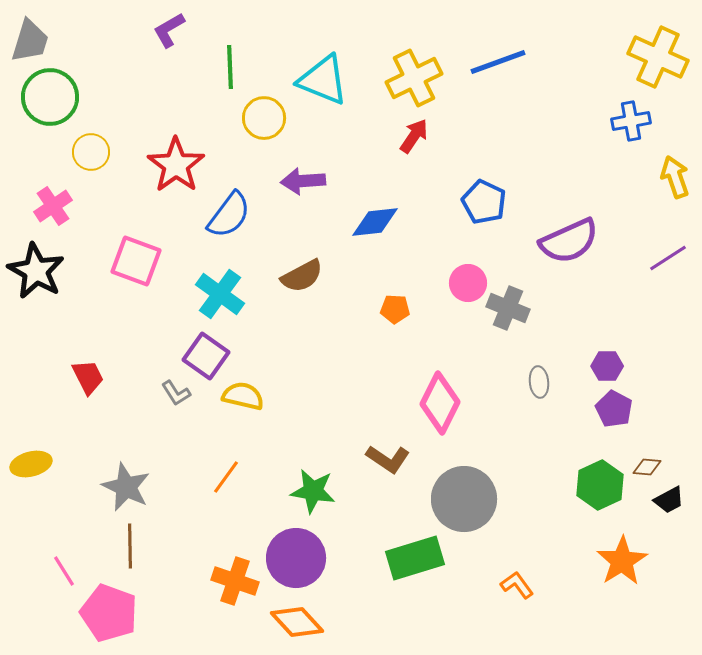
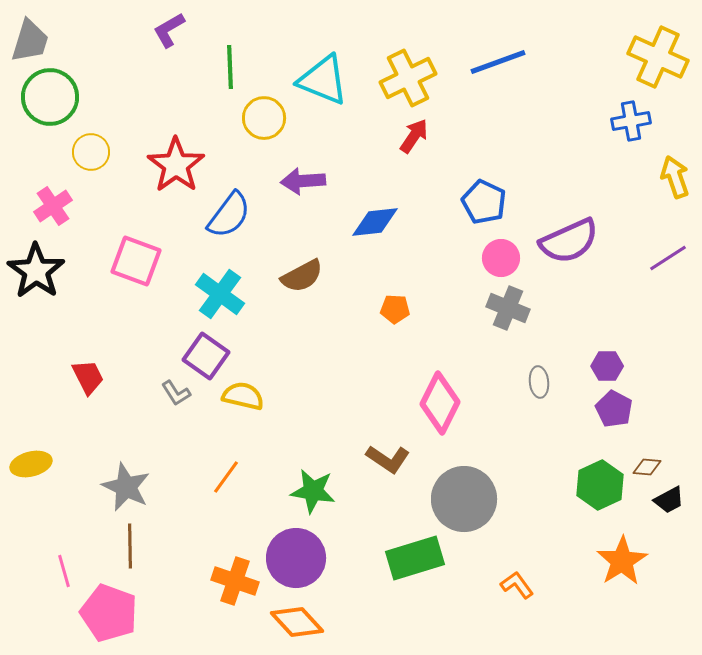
yellow cross at (414, 78): moved 6 px left
black star at (36, 271): rotated 6 degrees clockwise
pink circle at (468, 283): moved 33 px right, 25 px up
pink line at (64, 571): rotated 16 degrees clockwise
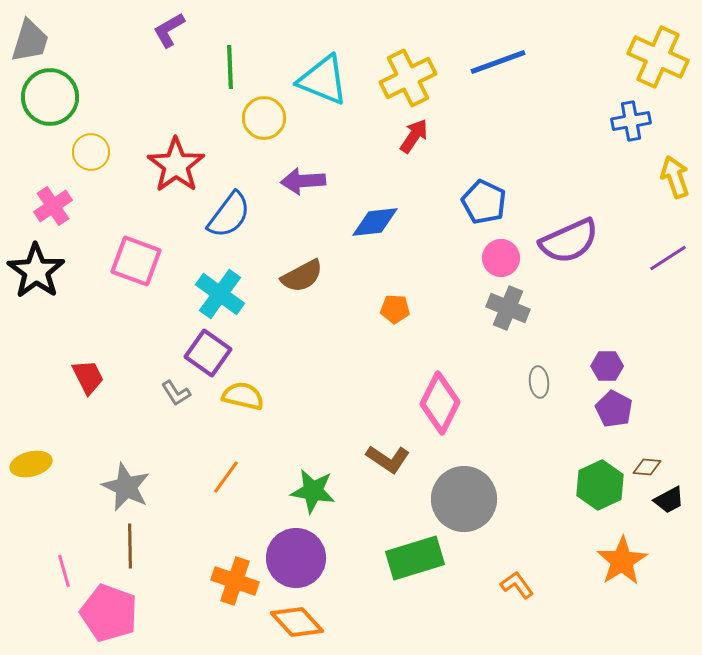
purple square at (206, 356): moved 2 px right, 3 px up
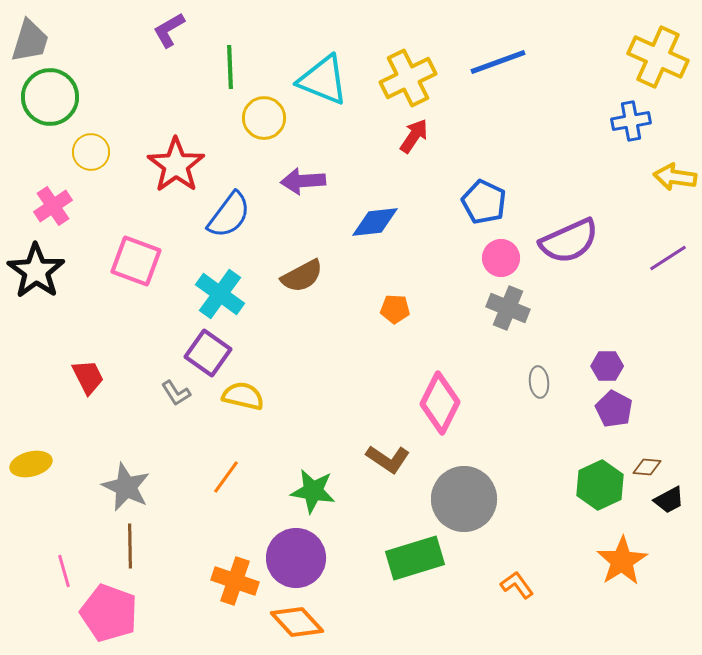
yellow arrow at (675, 177): rotated 63 degrees counterclockwise
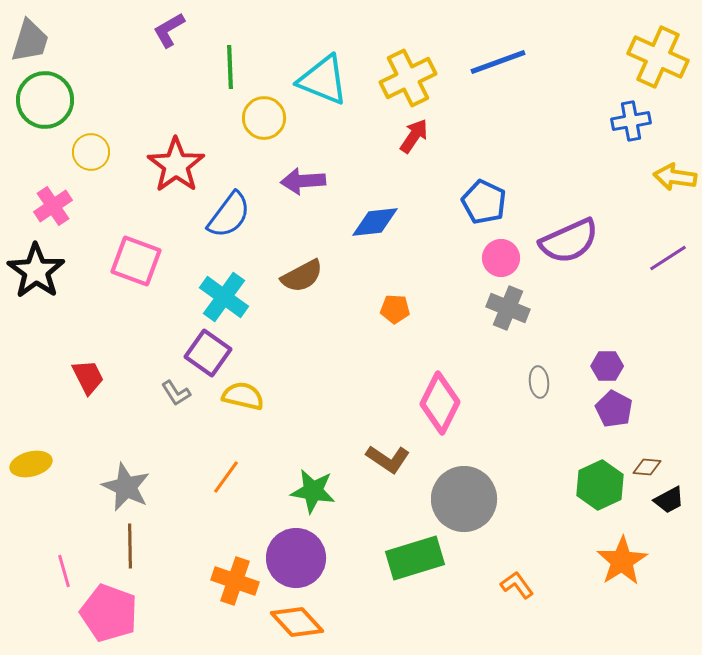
green circle at (50, 97): moved 5 px left, 3 px down
cyan cross at (220, 294): moved 4 px right, 3 px down
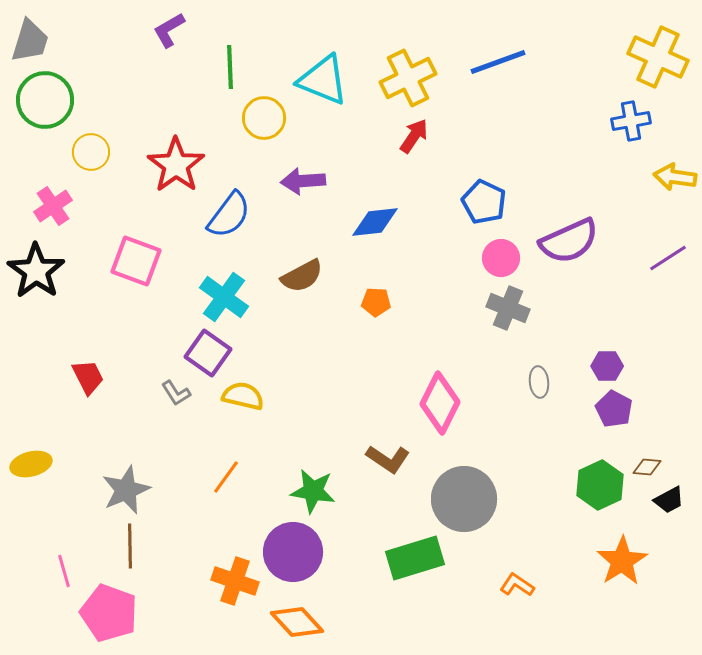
orange pentagon at (395, 309): moved 19 px left, 7 px up
gray star at (126, 487): moved 3 px down; rotated 24 degrees clockwise
purple circle at (296, 558): moved 3 px left, 6 px up
orange L-shape at (517, 585): rotated 20 degrees counterclockwise
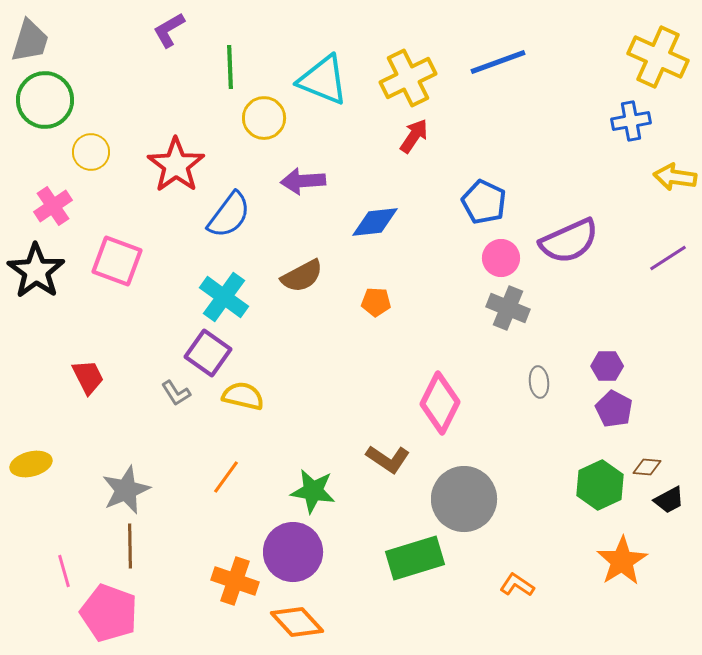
pink square at (136, 261): moved 19 px left
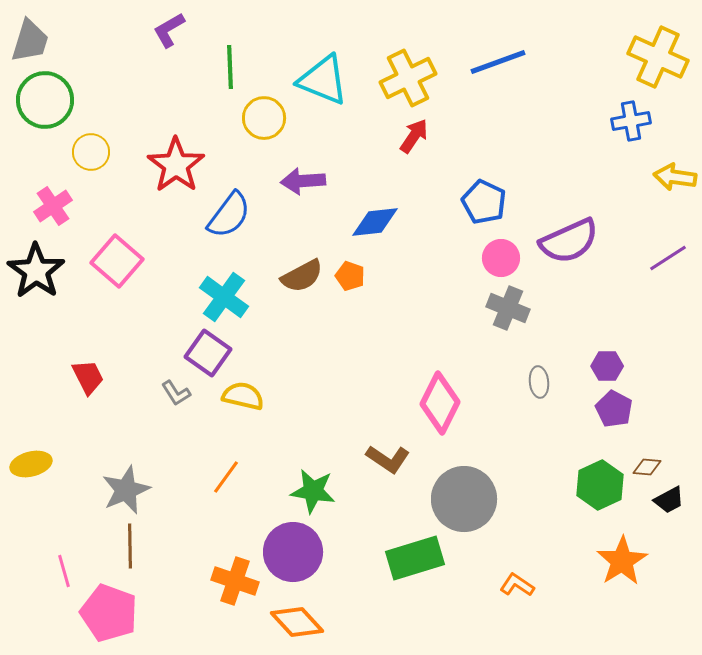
pink square at (117, 261): rotated 21 degrees clockwise
orange pentagon at (376, 302): moved 26 px left, 26 px up; rotated 16 degrees clockwise
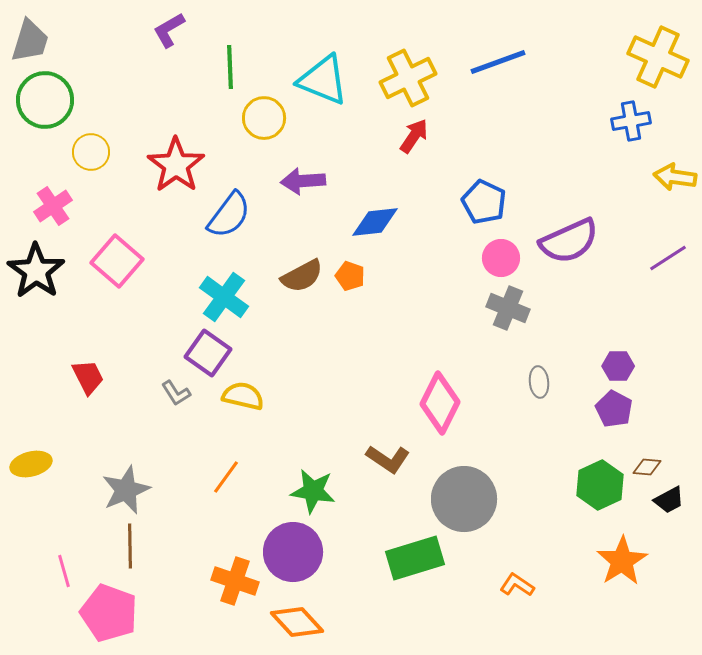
purple hexagon at (607, 366): moved 11 px right
